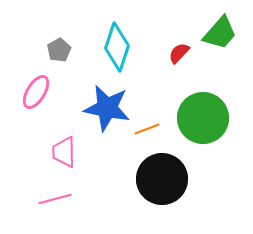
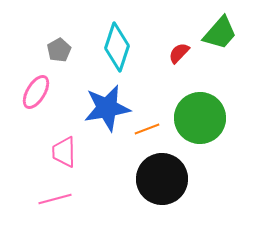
blue star: rotated 21 degrees counterclockwise
green circle: moved 3 px left
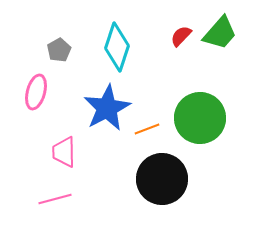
red semicircle: moved 2 px right, 17 px up
pink ellipse: rotated 16 degrees counterclockwise
blue star: rotated 18 degrees counterclockwise
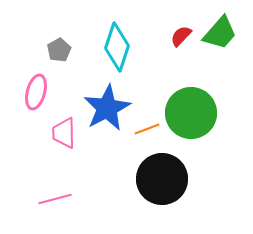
green circle: moved 9 px left, 5 px up
pink trapezoid: moved 19 px up
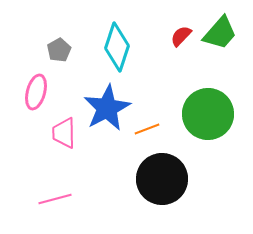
green circle: moved 17 px right, 1 px down
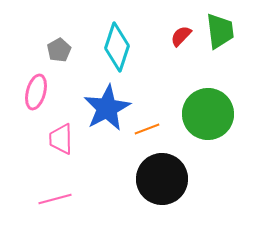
green trapezoid: moved 2 px up; rotated 48 degrees counterclockwise
pink trapezoid: moved 3 px left, 6 px down
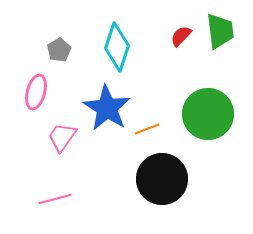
blue star: rotated 12 degrees counterclockwise
pink trapezoid: moved 1 px right, 2 px up; rotated 36 degrees clockwise
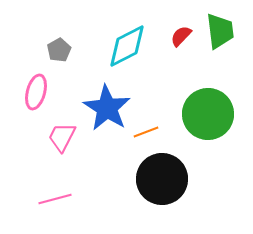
cyan diamond: moved 10 px right, 1 px up; rotated 45 degrees clockwise
orange line: moved 1 px left, 3 px down
pink trapezoid: rotated 8 degrees counterclockwise
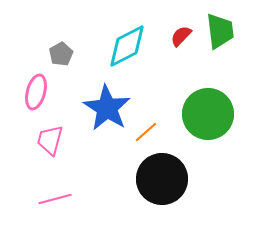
gray pentagon: moved 2 px right, 4 px down
orange line: rotated 20 degrees counterclockwise
pink trapezoid: moved 12 px left, 3 px down; rotated 12 degrees counterclockwise
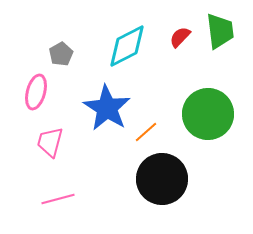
red semicircle: moved 1 px left, 1 px down
pink trapezoid: moved 2 px down
pink line: moved 3 px right
